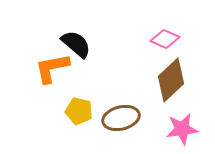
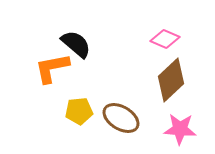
yellow pentagon: rotated 20 degrees counterclockwise
brown ellipse: rotated 45 degrees clockwise
pink star: moved 2 px left; rotated 12 degrees clockwise
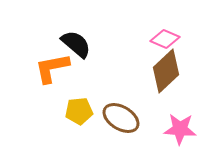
brown diamond: moved 5 px left, 9 px up
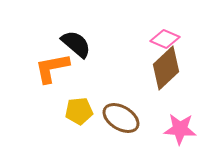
brown diamond: moved 3 px up
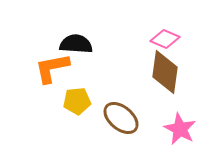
black semicircle: rotated 36 degrees counterclockwise
brown diamond: moved 1 px left, 4 px down; rotated 39 degrees counterclockwise
yellow pentagon: moved 2 px left, 10 px up
brown ellipse: rotated 9 degrees clockwise
pink star: rotated 24 degrees clockwise
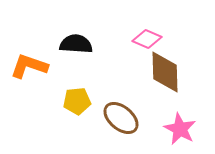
pink diamond: moved 18 px left
orange L-shape: moved 23 px left, 2 px up; rotated 30 degrees clockwise
brown diamond: rotated 9 degrees counterclockwise
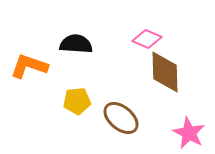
pink star: moved 9 px right, 4 px down
